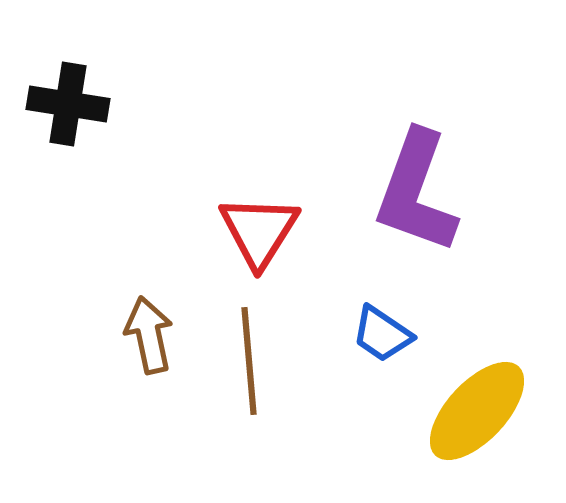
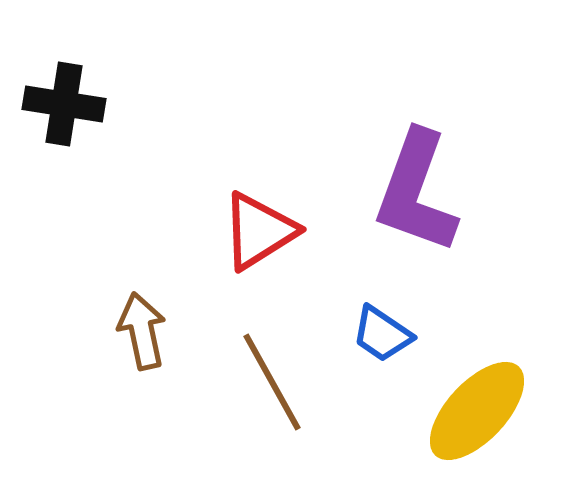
black cross: moved 4 px left
red triangle: rotated 26 degrees clockwise
brown arrow: moved 7 px left, 4 px up
brown line: moved 23 px right, 21 px down; rotated 24 degrees counterclockwise
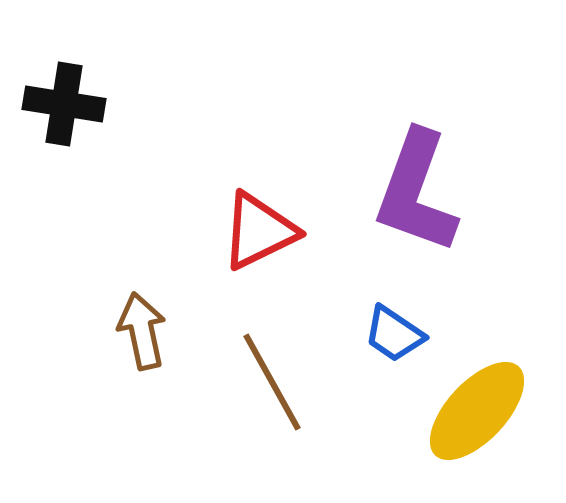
red triangle: rotated 6 degrees clockwise
blue trapezoid: moved 12 px right
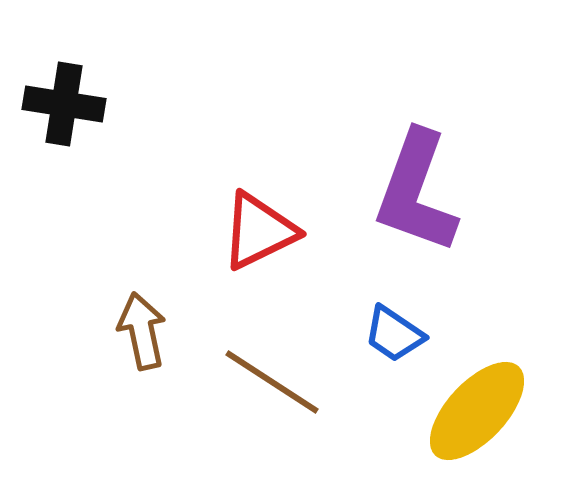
brown line: rotated 28 degrees counterclockwise
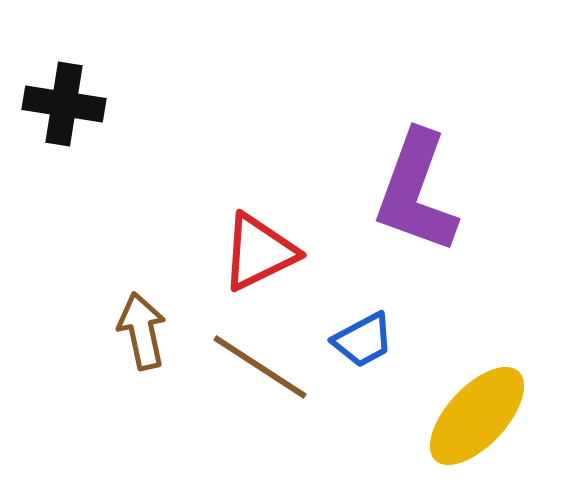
red triangle: moved 21 px down
blue trapezoid: moved 31 px left, 6 px down; rotated 62 degrees counterclockwise
brown line: moved 12 px left, 15 px up
yellow ellipse: moved 5 px down
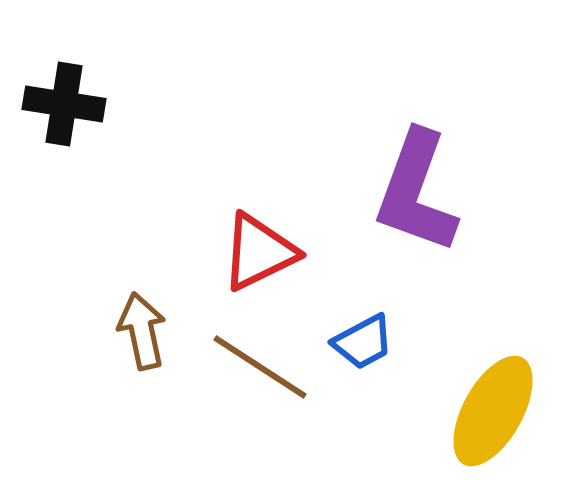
blue trapezoid: moved 2 px down
yellow ellipse: moved 16 px right, 5 px up; rotated 14 degrees counterclockwise
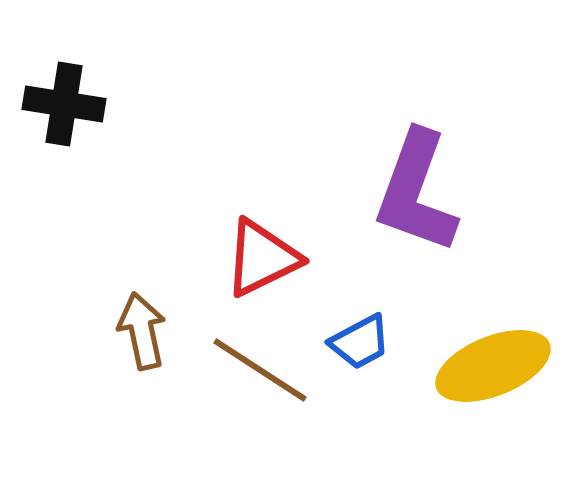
red triangle: moved 3 px right, 6 px down
blue trapezoid: moved 3 px left
brown line: moved 3 px down
yellow ellipse: moved 45 px up; rotated 39 degrees clockwise
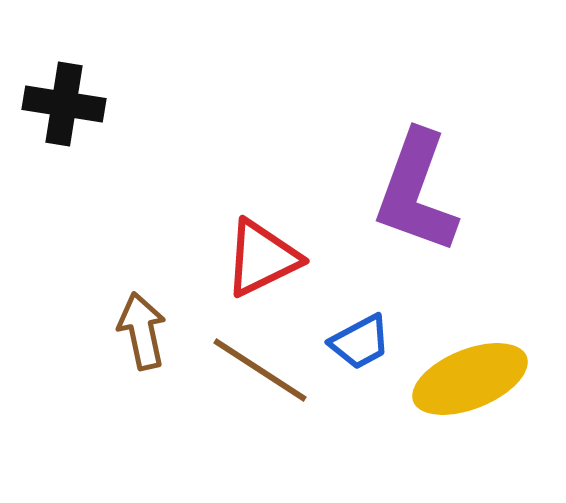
yellow ellipse: moved 23 px left, 13 px down
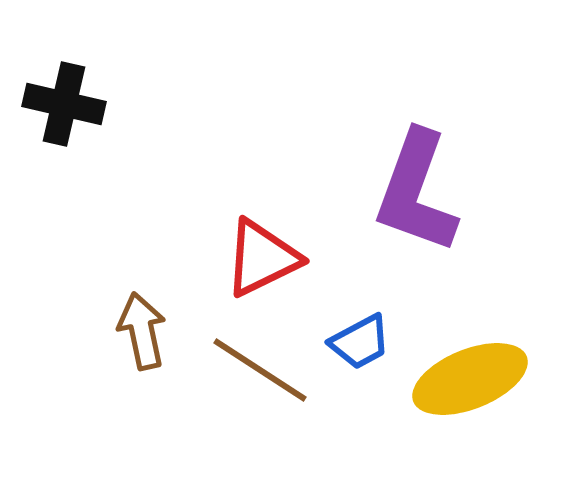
black cross: rotated 4 degrees clockwise
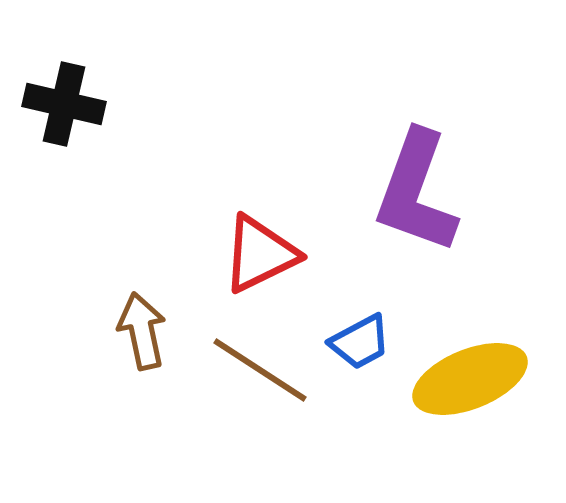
red triangle: moved 2 px left, 4 px up
